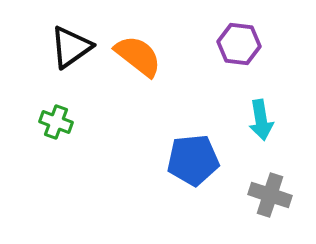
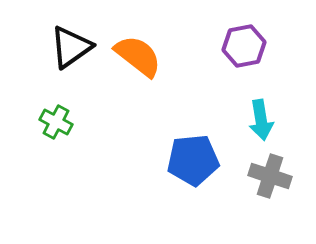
purple hexagon: moved 5 px right, 2 px down; rotated 18 degrees counterclockwise
green cross: rotated 8 degrees clockwise
gray cross: moved 19 px up
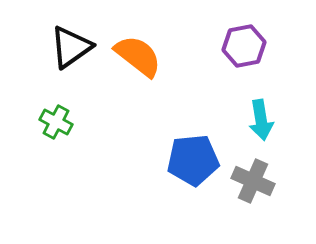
gray cross: moved 17 px left, 5 px down; rotated 6 degrees clockwise
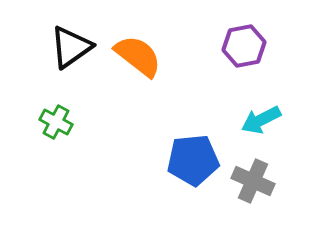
cyan arrow: rotated 72 degrees clockwise
